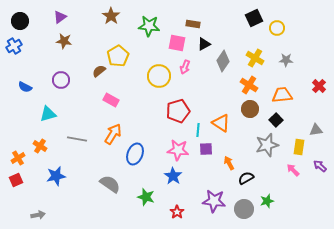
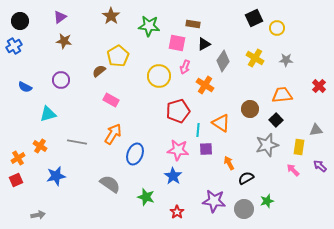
orange cross at (249, 85): moved 44 px left
gray line at (77, 139): moved 3 px down
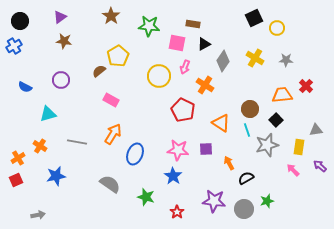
red cross at (319, 86): moved 13 px left
red pentagon at (178, 111): moved 5 px right, 1 px up; rotated 30 degrees counterclockwise
cyan line at (198, 130): moved 49 px right; rotated 24 degrees counterclockwise
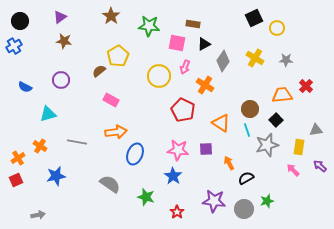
orange arrow at (113, 134): moved 3 px right, 2 px up; rotated 50 degrees clockwise
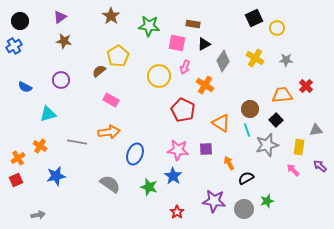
orange arrow at (116, 132): moved 7 px left
green star at (146, 197): moved 3 px right, 10 px up
